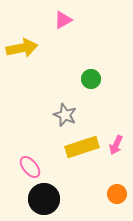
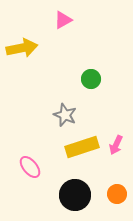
black circle: moved 31 px right, 4 px up
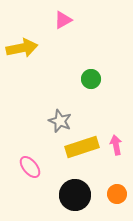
gray star: moved 5 px left, 6 px down
pink arrow: rotated 144 degrees clockwise
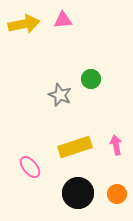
pink triangle: rotated 24 degrees clockwise
yellow arrow: moved 2 px right, 24 px up
gray star: moved 26 px up
yellow rectangle: moved 7 px left
black circle: moved 3 px right, 2 px up
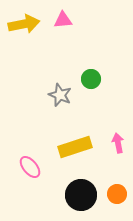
pink arrow: moved 2 px right, 2 px up
black circle: moved 3 px right, 2 px down
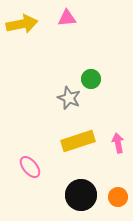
pink triangle: moved 4 px right, 2 px up
yellow arrow: moved 2 px left
gray star: moved 9 px right, 3 px down
yellow rectangle: moved 3 px right, 6 px up
orange circle: moved 1 px right, 3 px down
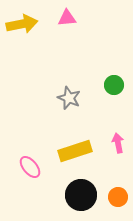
green circle: moved 23 px right, 6 px down
yellow rectangle: moved 3 px left, 10 px down
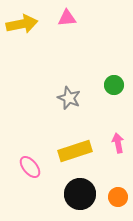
black circle: moved 1 px left, 1 px up
